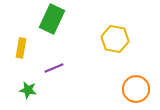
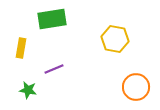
green rectangle: rotated 56 degrees clockwise
purple line: moved 1 px down
orange circle: moved 2 px up
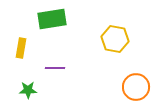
purple line: moved 1 px right, 1 px up; rotated 24 degrees clockwise
green star: rotated 12 degrees counterclockwise
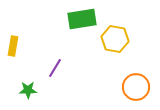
green rectangle: moved 30 px right
yellow rectangle: moved 8 px left, 2 px up
purple line: rotated 60 degrees counterclockwise
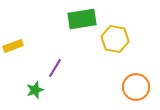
yellow rectangle: rotated 60 degrees clockwise
green star: moved 7 px right; rotated 18 degrees counterclockwise
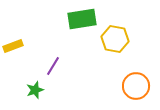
purple line: moved 2 px left, 2 px up
orange circle: moved 1 px up
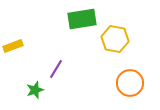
purple line: moved 3 px right, 3 px down
orange circle: moved 6 px left, 3 px up
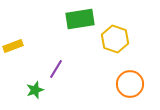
green rectangle: moved 2 px left
yellow hexagon: rotated 8 degrees clockwise
orange circle: moved 1 px down
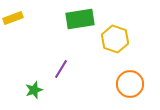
yellow rectangle: moved 28 px up
purple line: moved 5 px right
green star: moved 1 px left
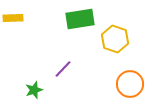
yellow rectangle: rotated 18 degrees clockwise
purple line: moved 2 px right; rotated 12 degrees clockwise
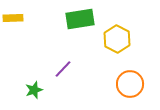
yellow hexagon: moved 2 px right; rotated 8 degrees clockwise
